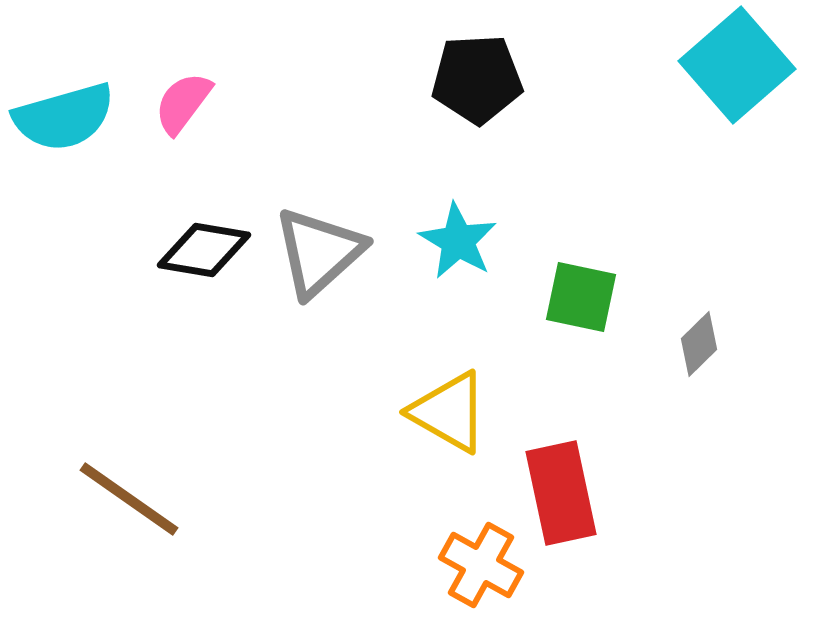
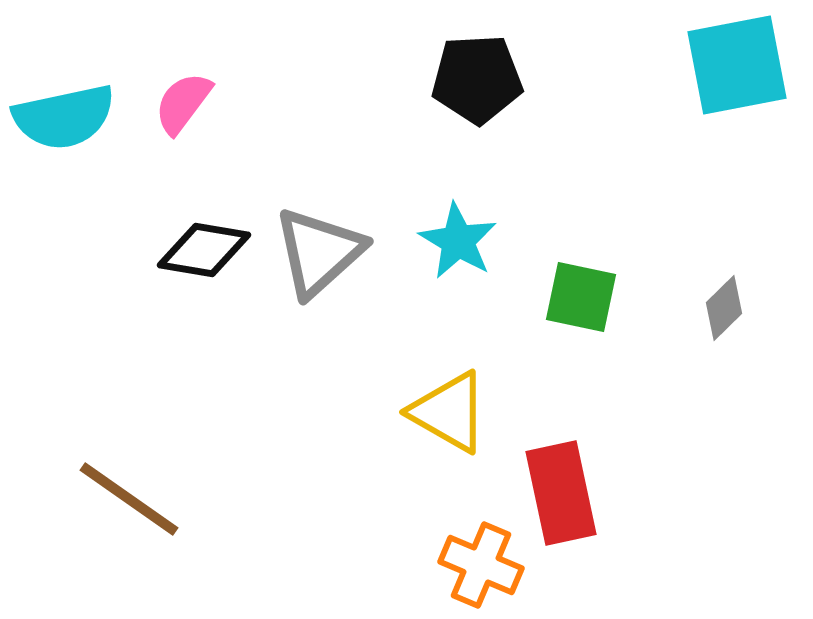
cyan square: rotated 30 degrees clockwise
cyan semicircle: rotated 4 degrees clockwise
gray diamond: moved 25 px right, 36 px up
orange cross: rotated 6 degrees counterclockwise
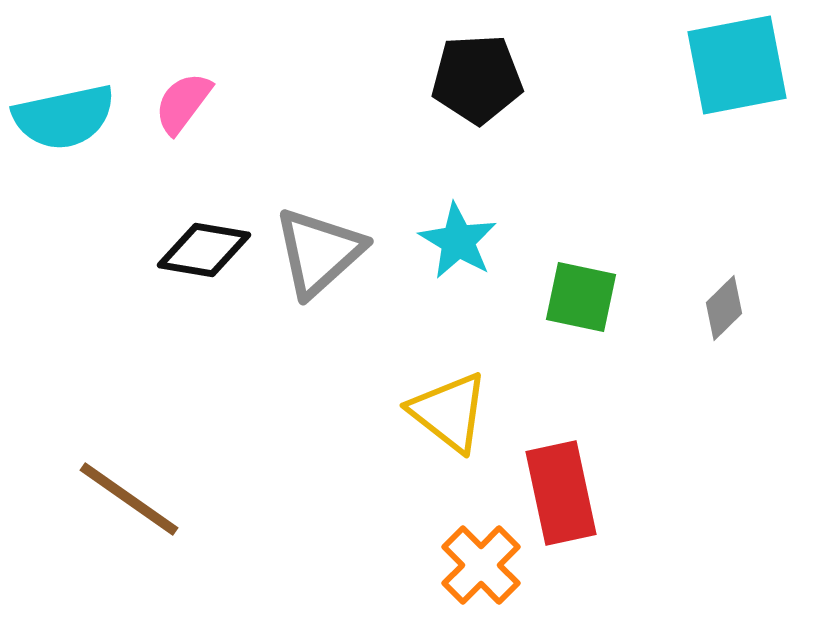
yellow triangle: rotated 8 degrees clockwise
orange cross: rotated 22 degrees clockwise
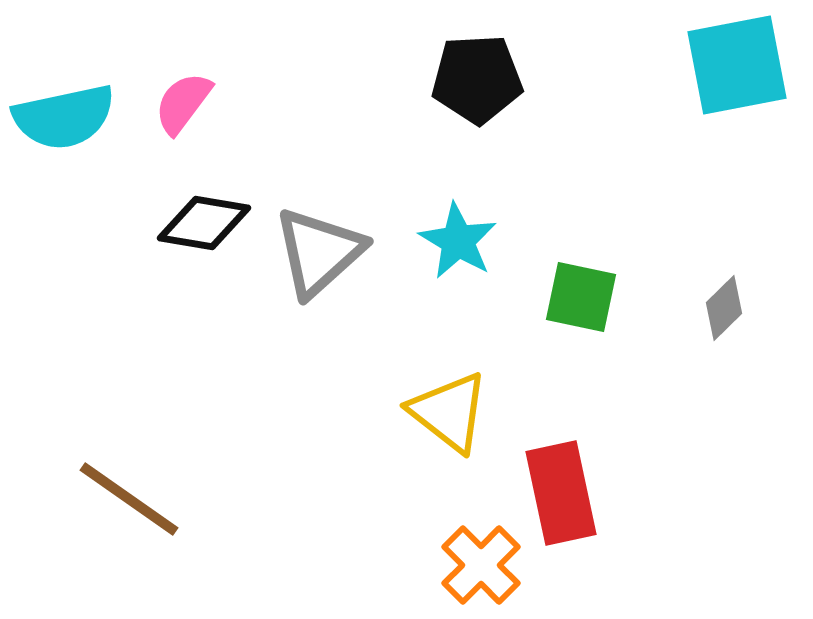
black diamond: moved 27 px up
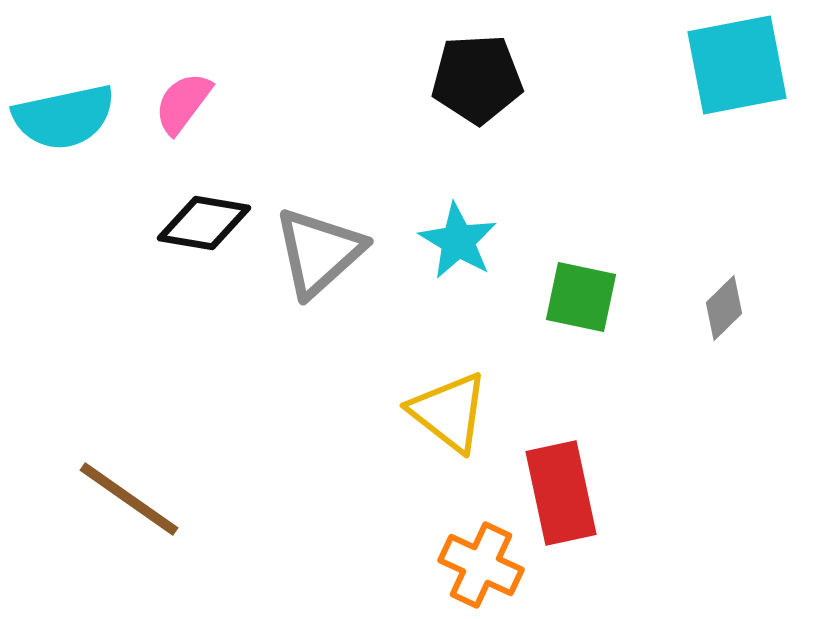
orange cross: rotated 20 degrees counterclockwise
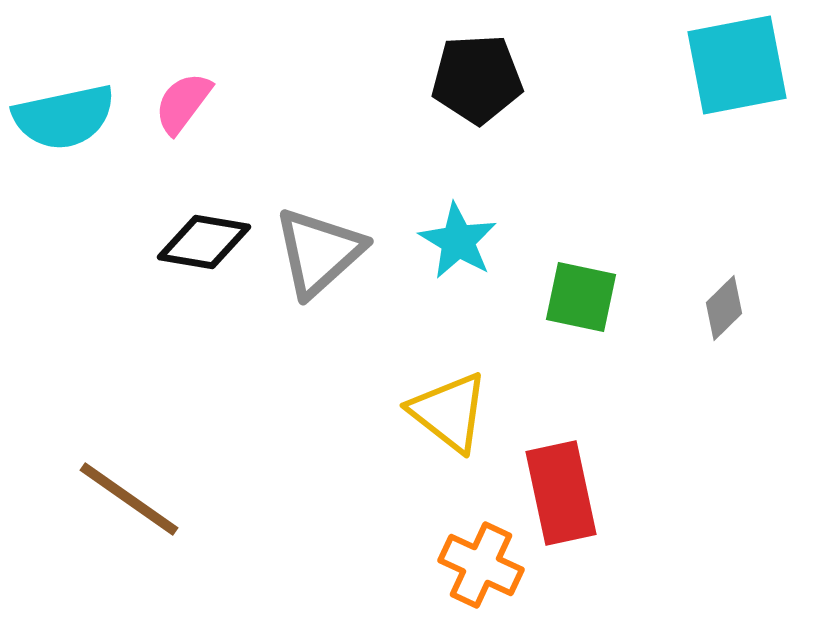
black diamond: moved 19 px down
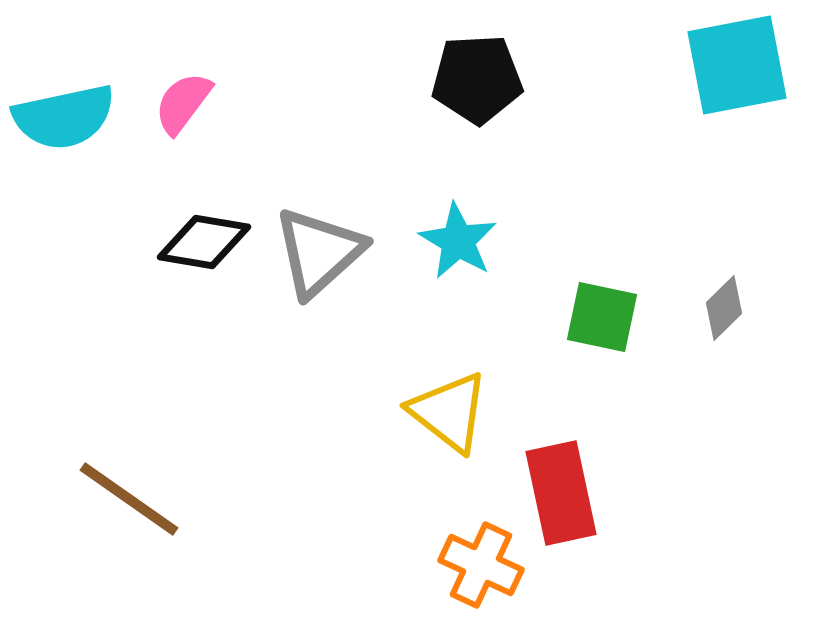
green square: moved 21 px right, 20 px down
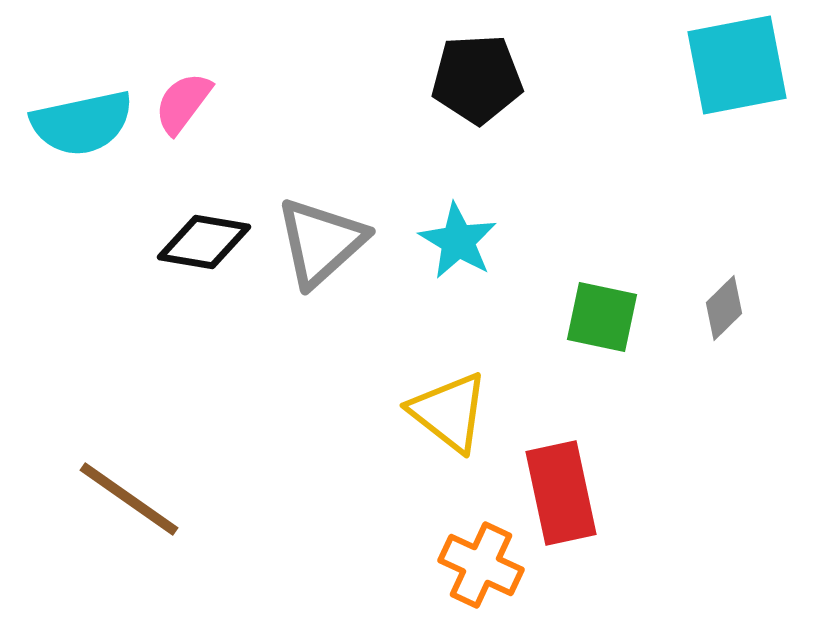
cyan semicircle: moved 18 px right, 6 px down
gray triangle: moved 2 px right, 10 px up
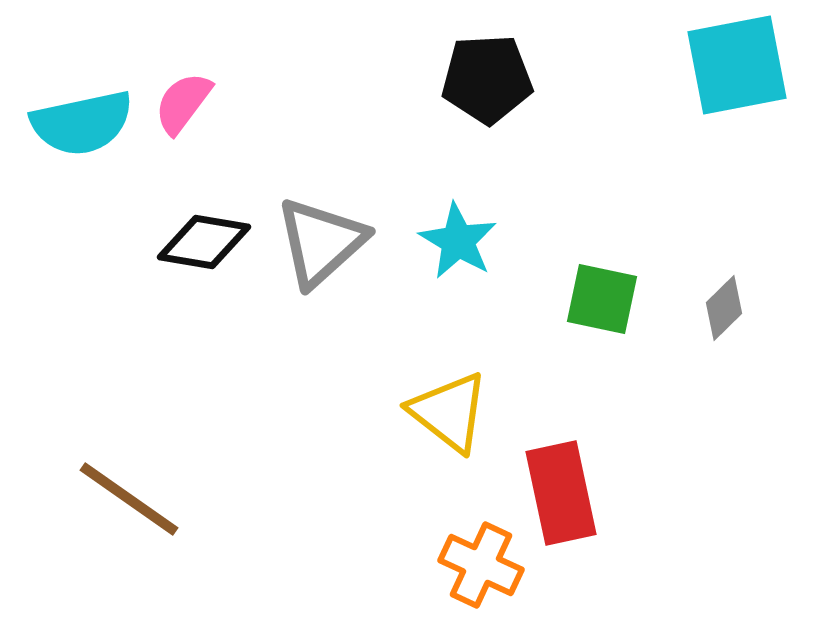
black pentagon: moved 10 px right
green square: moved 18 px up
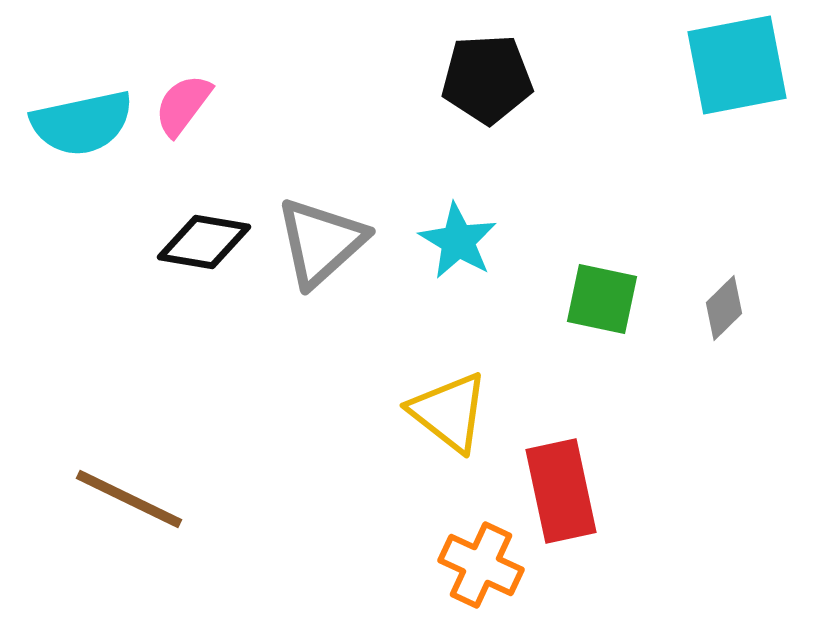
pink semicircle: moved 2 px down
red rectangle: moved 2 px up
brown line: rotated 9 degrees counterclockwise
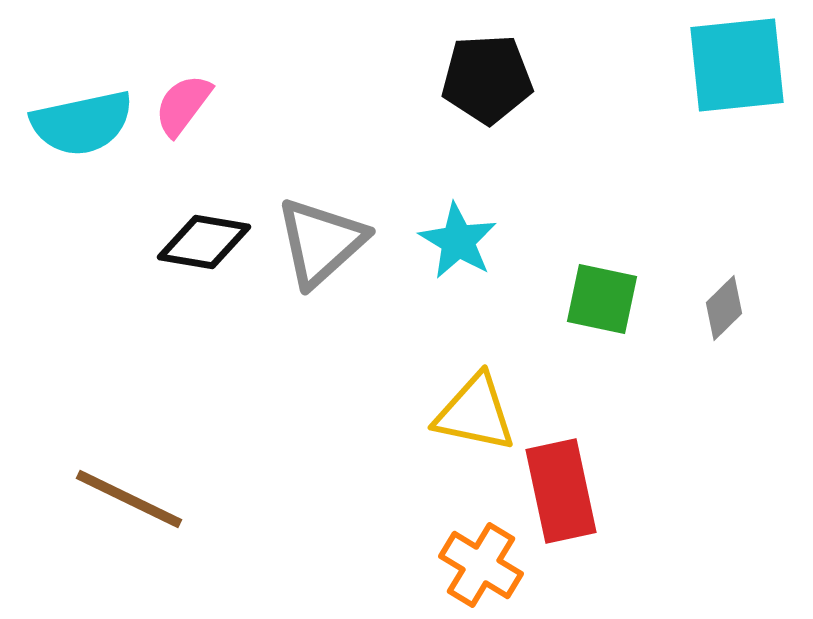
cyan square: rotated 5 degrees clockwise
yellow triangle: moved 26 px right, 1 px down; rotated 26 degrees counterclockwise
orange cross: rotated 6 degrees clockwise
